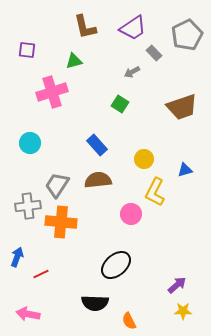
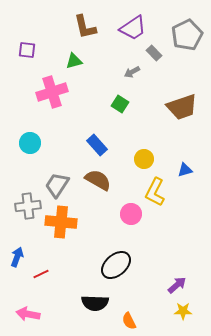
brown semicircle: rotated 36 degrees clockwise
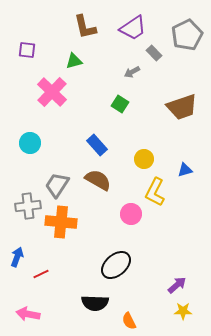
pink cross: rotated 28 degrees counterclockwise
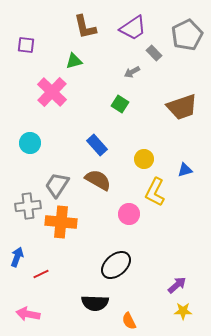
purple square: moved 1 px left, 5 px up
pink circle: moved 2 px left
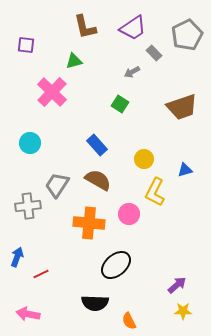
orange cross: moved 28 px right, 1 px down
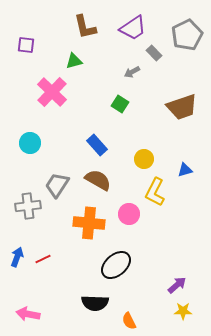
red line: moved 2 px right, 15 px up
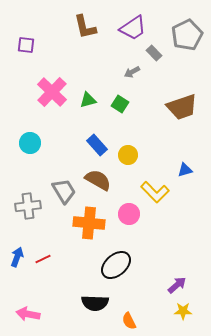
green triangle: moved 14 px right, 39 px down
yellow circle: moved 16 px left, 4 px up
gray trapezoid: moved 7 px right, 6 px down; rotated 116 degrees clockwise
yellow L-shape: rotated 72 degrees counterclockwise
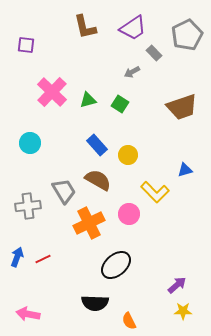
orange cross: rotated 32 degrees counterclockwise
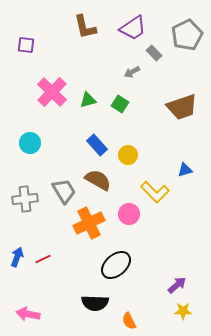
gray cross: moved 3 px left, 7 px up
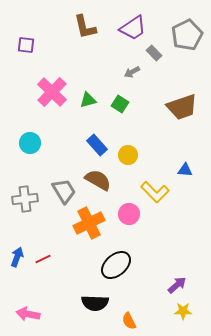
blue triangle: rotated 21 degrees clockwise
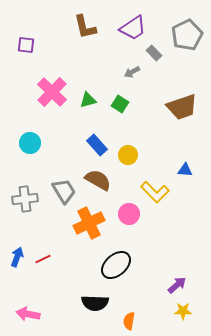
orange semicircle: rotated 36 degrees clockwise
